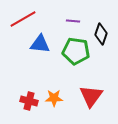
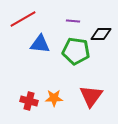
black diamond: rotated 70 degrees clockwise
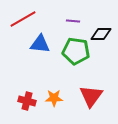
red cross: moved 2 px left
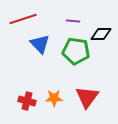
red line: rotated 12 degrees clockwise
blue triangle: rotated 40 degrees clockwise
red triangle: moved 4 px left, 1 px down
